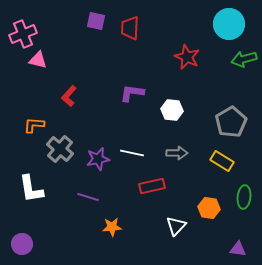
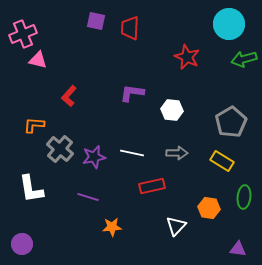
purple star: moved 4 px left, 2 px up
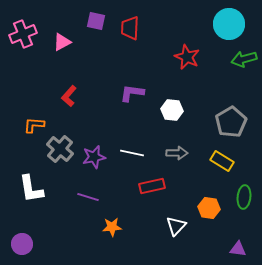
pink triangle: moved 24 px right, 18 px up; rotated 42 degrees counterclockwise
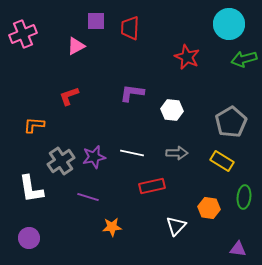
purple square: rotated 12 degrees counterclockwise
pink triangle: moved 14 px right, 4 px down
red L-shape: rotated 30 degrees clockwise
gray cross: moved 1 px right, 12 px down; rotated 16 degrees clockwise
purple circle: moved 7 px right, 6 px up
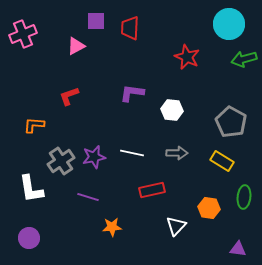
gray pentagon: rotated 12 degrees counterclockwise
red rectangle: moved 4 px down
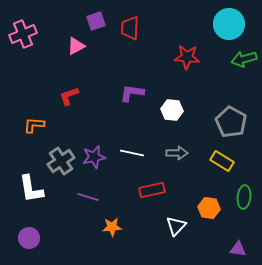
purple square: rotated 18 degrees counterclockwise
red star: rotated 20 degrees counterclockwise
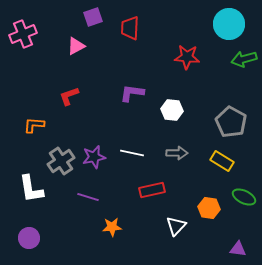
purple square: moved 3 px left, 4 px up
green ellipse: rotated 70 degrees counterclockwise
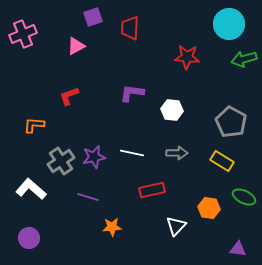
white L-shape: rotated 140 degrees clockwise
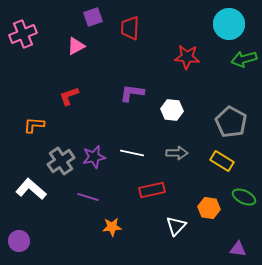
purple circle: moved 10 px left, 3 px down
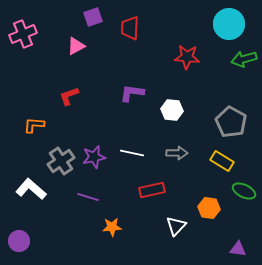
green ellipse: moved 6 px up
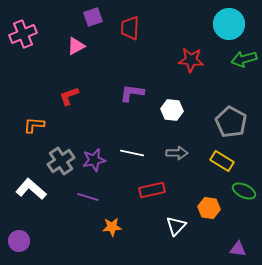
red star: moved 4 px right, 3 px down
purple star: moved 3 px down
